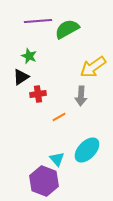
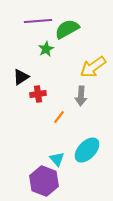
green star: moved 17 px right, 7 px up; rotated 21 degrees clockwise
orange line: rotated 24 degrees counterclockwise
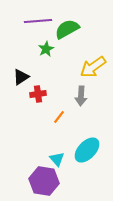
purple hexagon: rotated 12 degrees counterclockwise
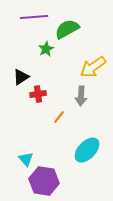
purple line: moved 4 px left, 4 px up
cyan triangle: moved 31 px left
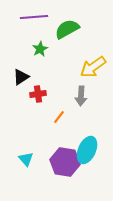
green star: moved 6 px left
cyan ellipse: rotated 20 degrees counterclockwise
purple hexagon: moved 21 px right, 19 px up
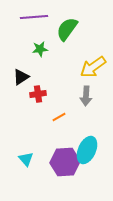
green semicircle: rotated 25 degrees counterclockwise
green star: rotated 21 degrees clockwise
gray arrow: moved 5 px right
orange line: rotated 24 degrees clockwise
purple hexagon: rotated 12 degrees counterclockwise
